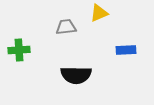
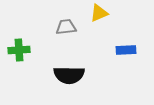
black semicircle: moved 7 px left
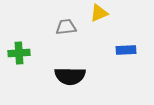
green cross: moved 3 px down
black semicircle: moved 1 px right, 1 px down
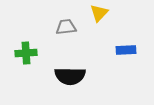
yellow triangle: rotated 24 degrees counterclockwise
green cross: moved 7 px right
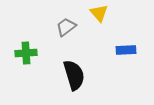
yellow triangle: rotated 24 degrees counterclockwise
gray trapezoid: rotated 30 degrees counterclockwise
black semicircle: moved 4 px right, 1 px up; rotated 108 degrees counterclockwise
